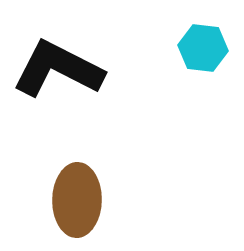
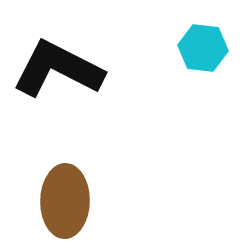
brown ellipse: moved 12 px left, 1 px down
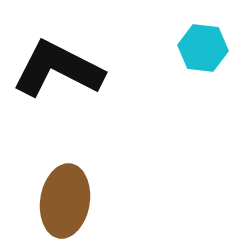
brown ellipse: rotated 8 degrees clockwise
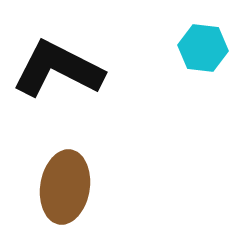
brown ellipse: moved 14 px up
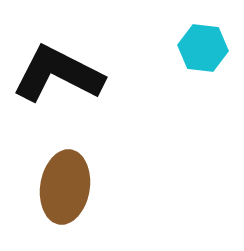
black L-shape: moved 5 px down
